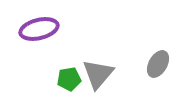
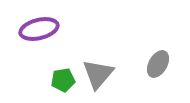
green pentagon: moved 6 px left, 1 px down
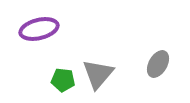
green pentagon: rotated 15 degrees clockwise
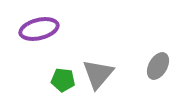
gray ellipse: moved 2 px down
